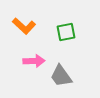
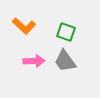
green square: rotated 30 degrees clockwise
gray trapezoid: moved 4 px right, 15 px up
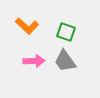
orange L-shape: moved 3 px right
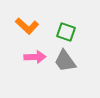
pink arrow: moved 1 px right, 4 px up
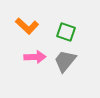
gray trapezoid: rotated 75 degrees clockwise
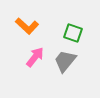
green square: moved 7 px right, 1 px down
pink arrow: rotated 50 degrees counterclockwise
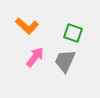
gray trapezoid: rotated 15 degrees counterclockwise
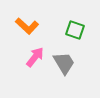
green square: moved 2 px right, 3 px up
gray trapezoid: moved 1 px left, 2 px down; rotated 125 degrees clockwise
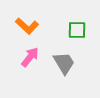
green square: moved 2 px right; rotated 18 degrees counterclockwise
pink arrow: moved 5 px left
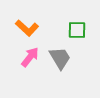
orange L-shape: moved 2 px down
gray trapezoid: moved 4 px left, 5 px up
